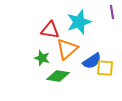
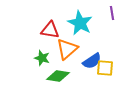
purple line: moved 1 px down
cyan star: moved 1 px right, 1 px down; rotated 25 degrees counterclockwise
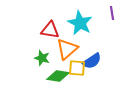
yellow square: moved 28 px left
